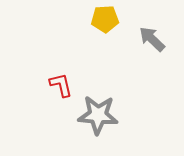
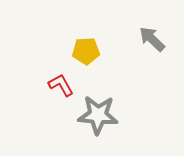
yellow pentagon: moved 19 px left, 32 px down
red L-shape: rotated 16 degrees counterclockwise
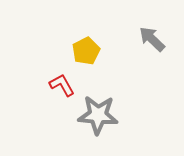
yellow pentagon: rotated 24 degrees counterclockwise
red L-shape: moved 1 px right
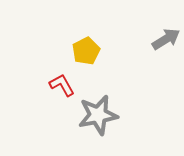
gray arrow: moved 14 px right; rotated 104 degrees clockwise
gray star: rotated 15 degrees counterclockwise
